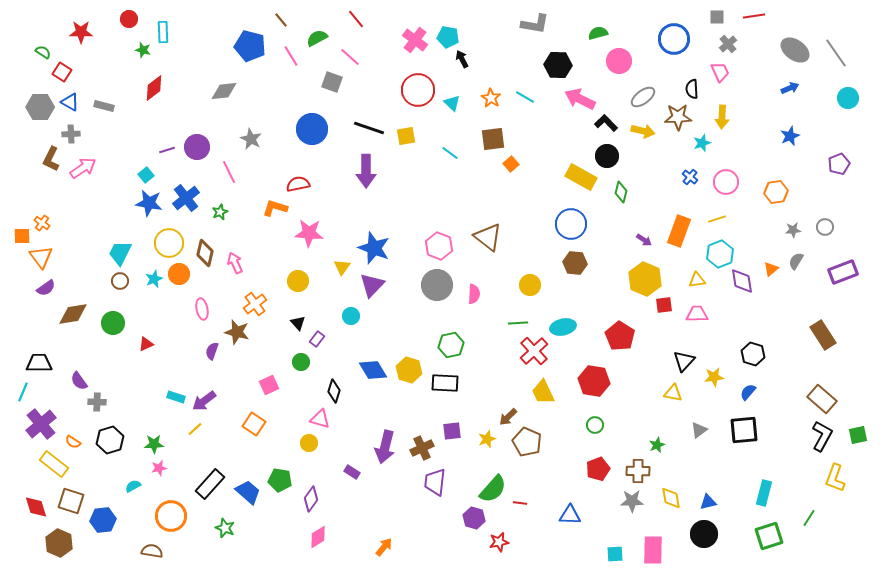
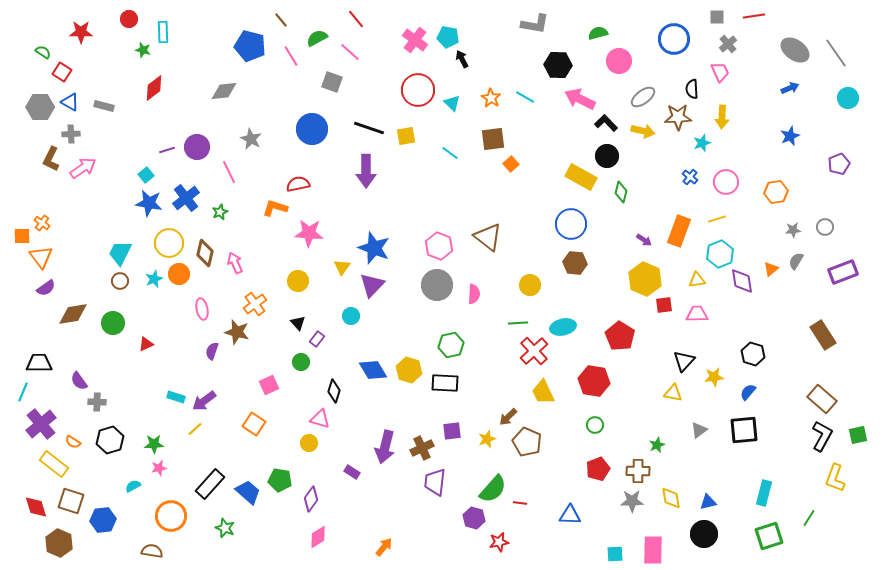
pink line at (350, 57): moved 5 px up
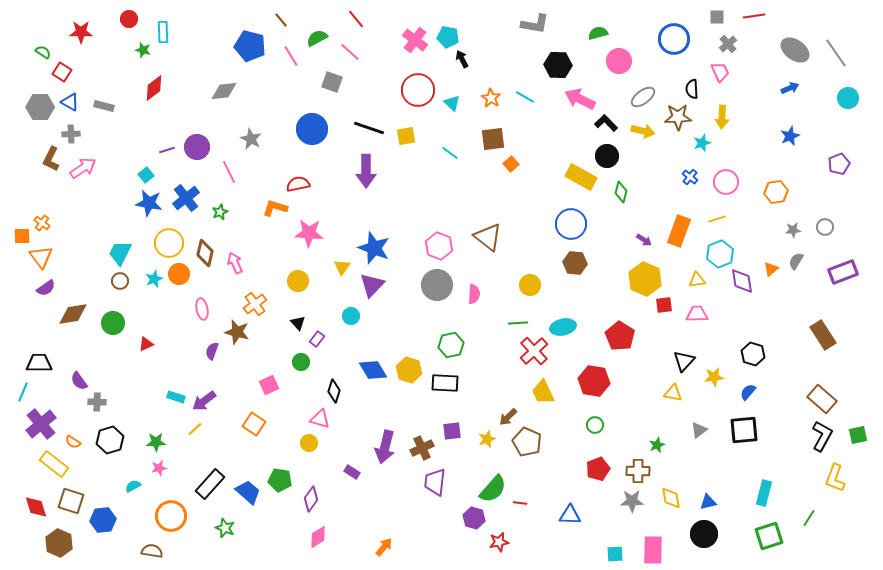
green star at (154, 444): moved 2 px right, 2 px up
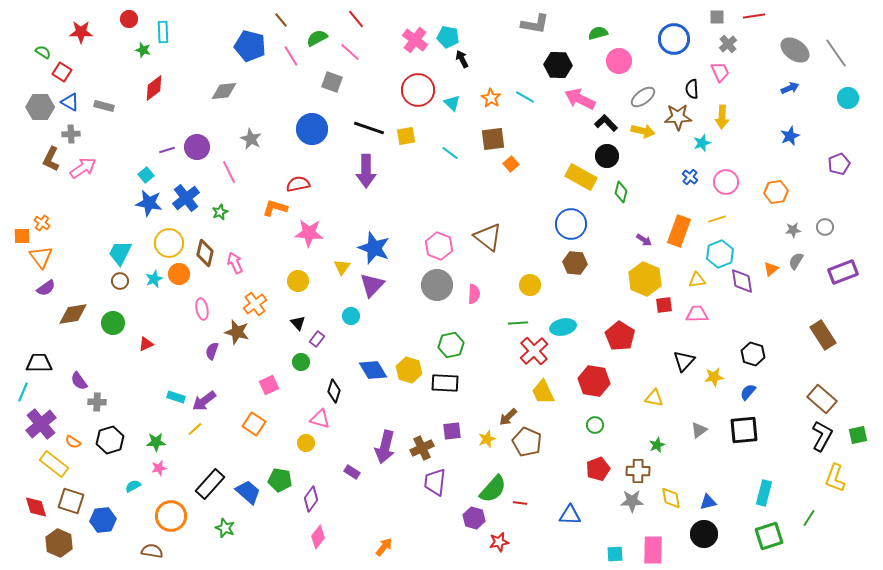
yellow triangle at (673, 393): moved 19 px left, 5 px down
yellow circle at (309, 443): moved 3 px left
pink diamond at (318, 537): rotated 20 degrees counterclockwise
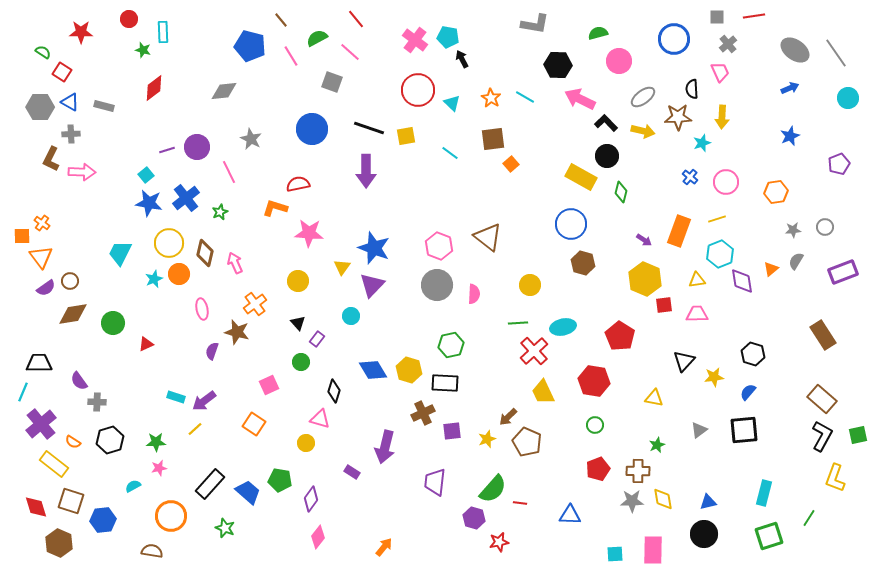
pink arrow at (83, 168): moved 1 px left, 4 px down; rotated 36 degrees clockwise
brown hexagon at (575, 263): moved 8 px right; rotated 10 degrees clockwise
brown circle at (120, 281): moved 50 px left
brown cross at (422, 448): moved 1 px right, 35 px up
yellow diamond at (671, 498): moved 8 px left, 1 px down
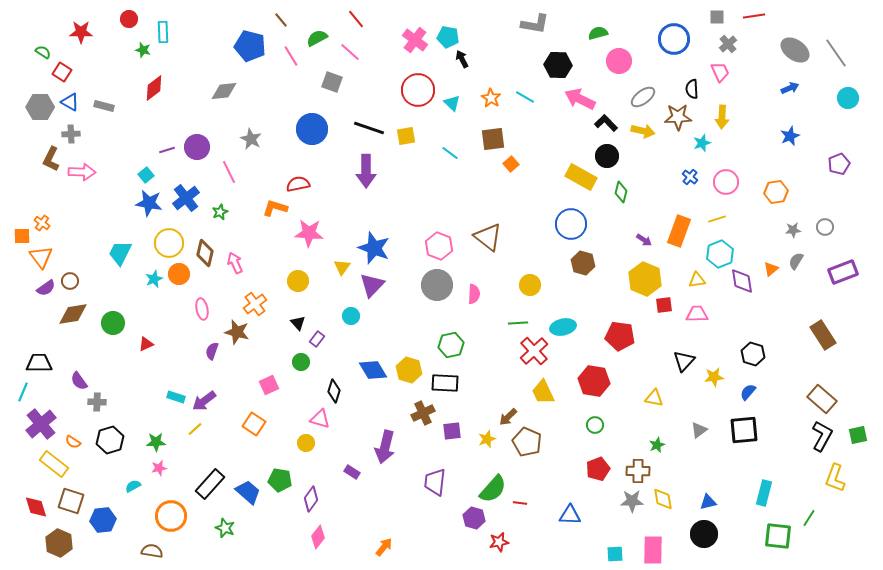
red pentagon at (620, 336): rotated 24 degrees counterclockwise
green square at (769, 536): moved 9 px right; rotated 24 degrees clockwise
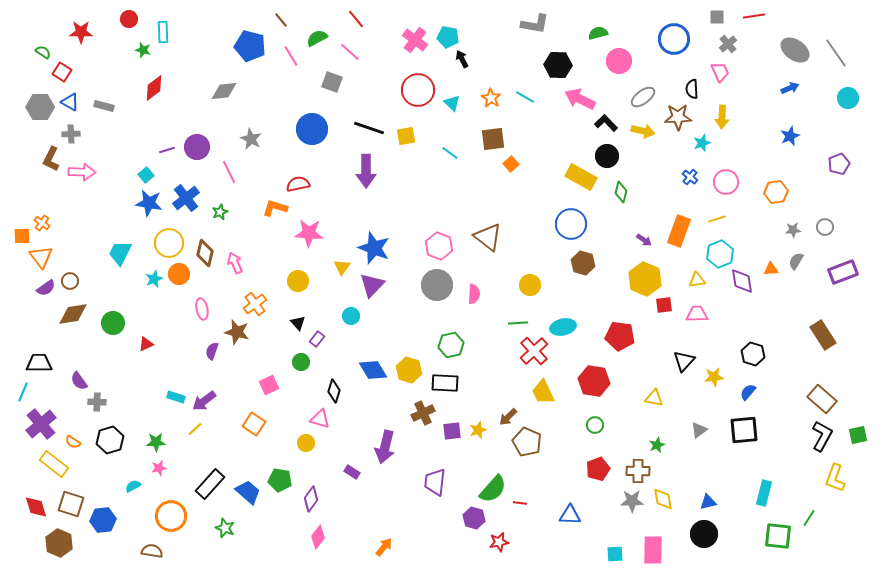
orange triangle at (771, 269): rotated 35 degrees clockwise
yellow star at (487, 439): moved 9 px left, 9 px up
brown square at (71, 501): moved 3 px down
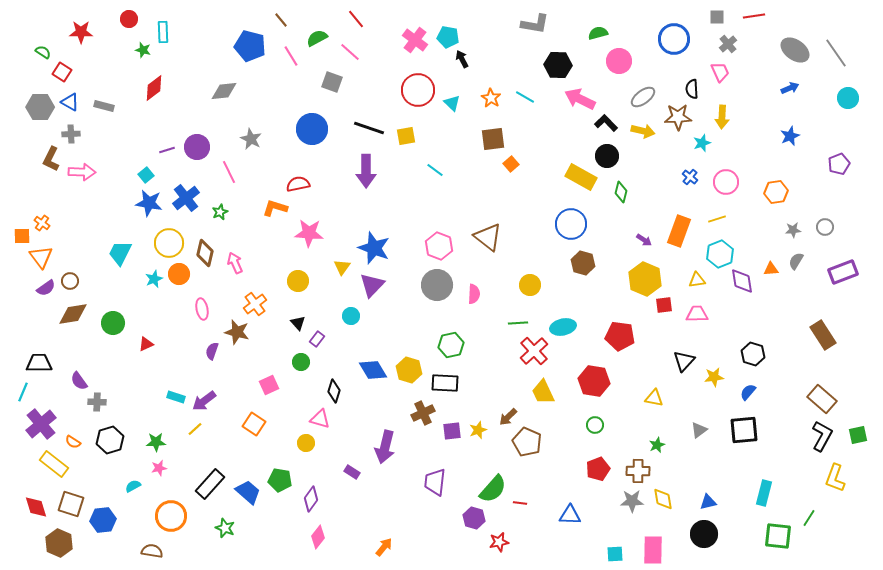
cyan line at (450, 153): moved 15 px left, 17 px down
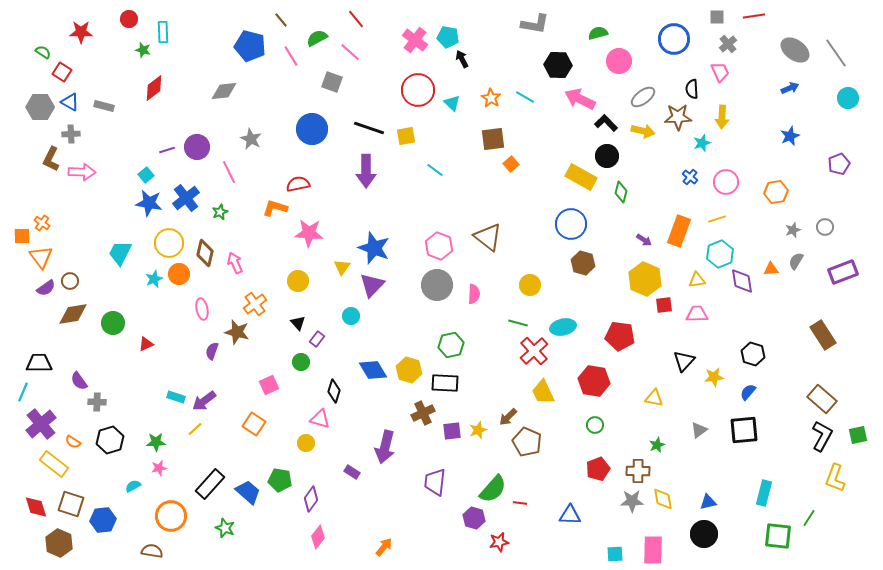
gray star at (793, 230): rotated 14 degrees counterclockwise
green line at (518, 323): rotated 18 degrees clockwise
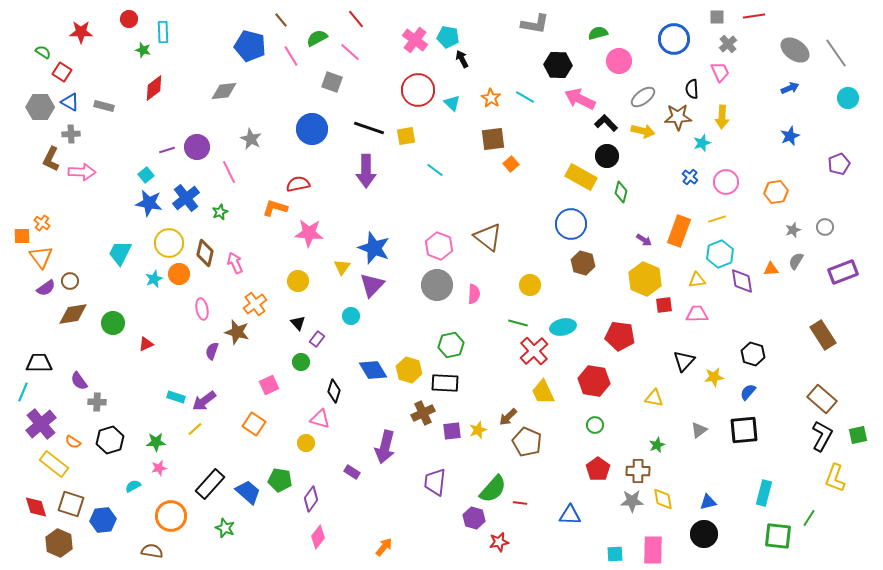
red pentagon at (598, 469): rotated 15 degrees counterclockwise
